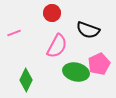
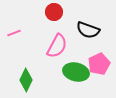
red circle: moved 2 px right, 1 px up
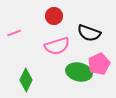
red circle: moved 4 px down
black semicircle: moved 1 px right, 3 px down
pink semicircle: rotated 45 degrees clockwise
green ellipse: moved 3 px right
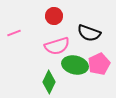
green ellipse: moved 4 px left, 7 px up
green diamond: moved 23 px right, 2 px down
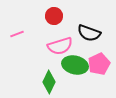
pink line: moved 3 px right, 1 px down
pink semicircle: moved 3 px right
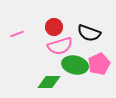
red circle: moved 11 px down
green diamond: rotated 65 degrees clockwise
